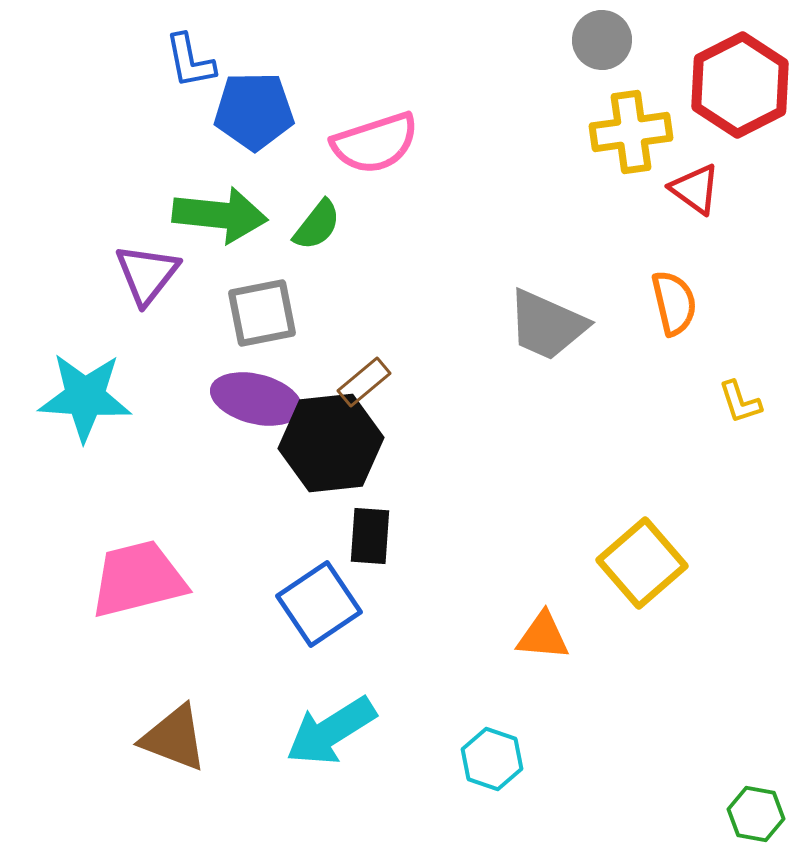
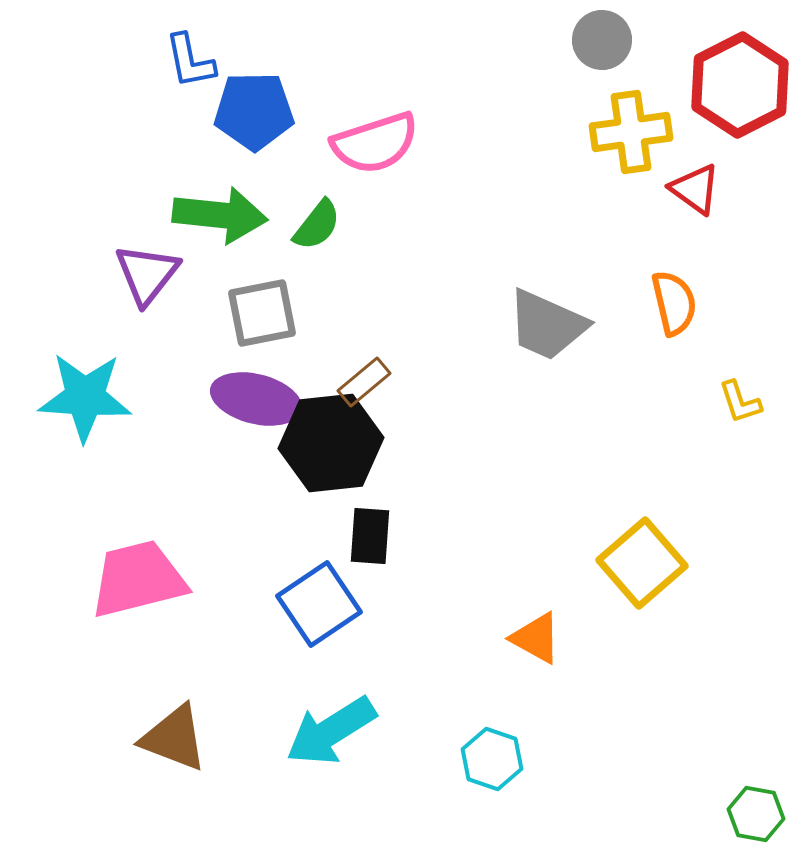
orange triangle: moved 7 px left, 2 px down; rotated 24 degrees clockwise
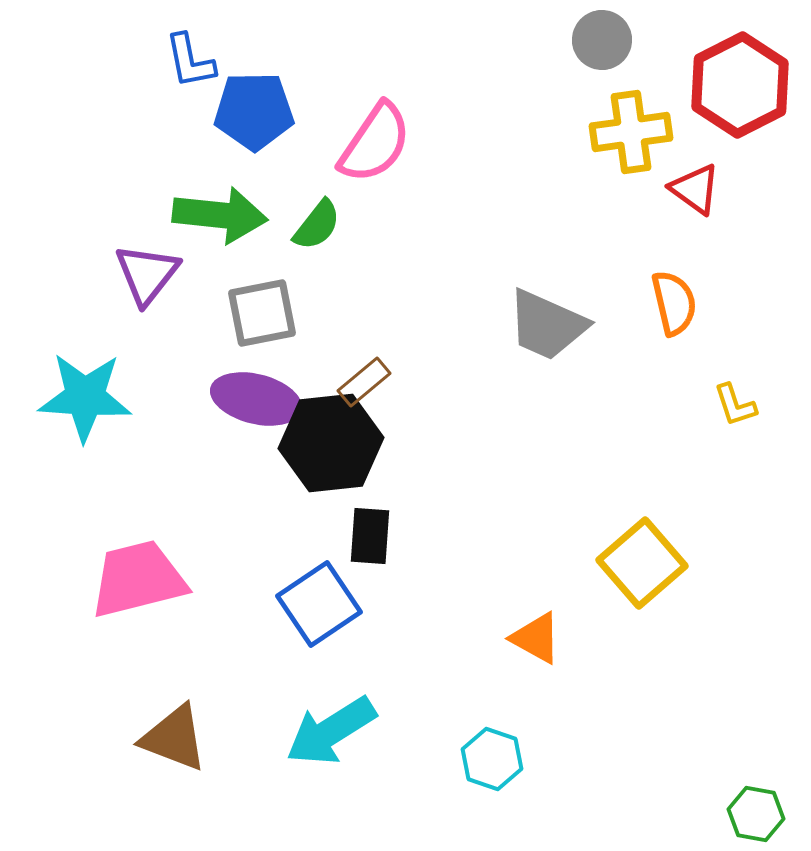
pink semicircle: rotated 38 degrees counterclockwise
yellow L-shape: moved 5 px left, 3 px down
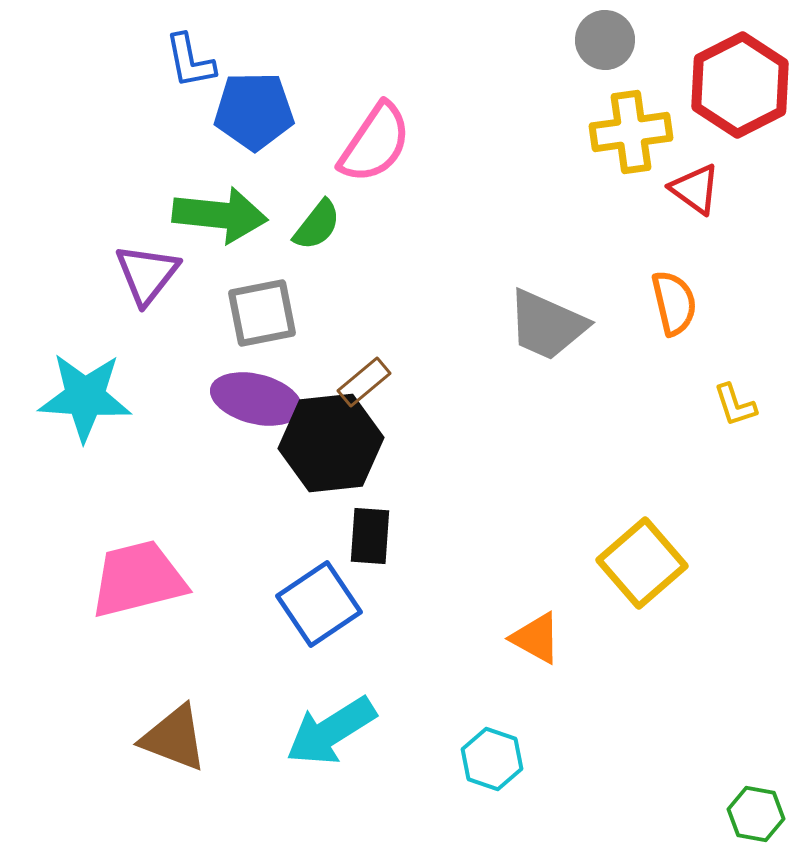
gray circle: moved 3 px right
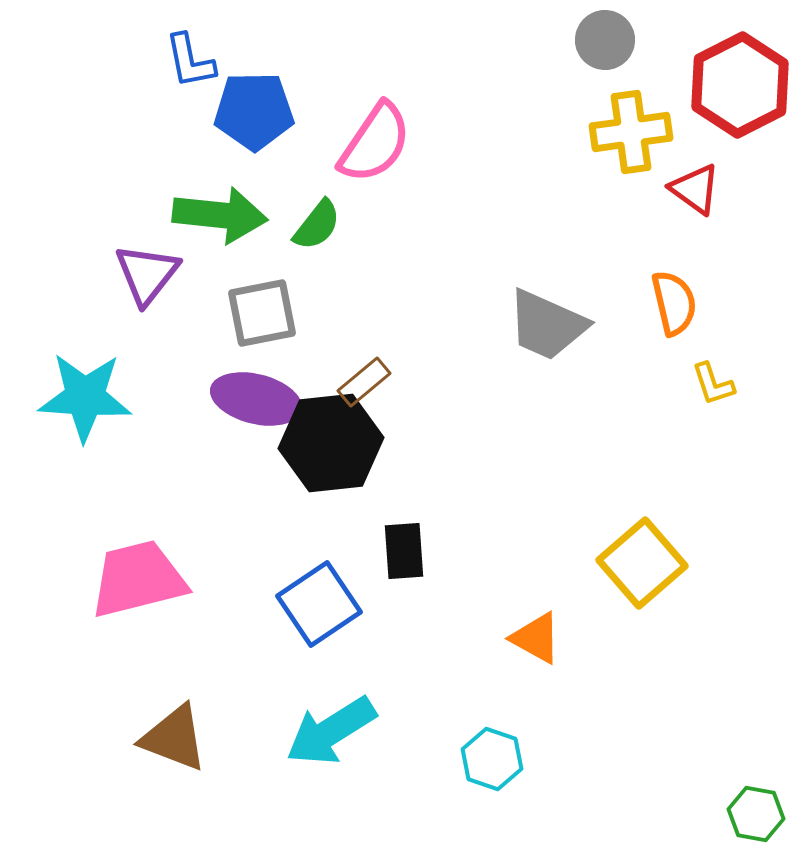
yellow L-shape: moved 22 px left, 21 px up
black rectangle: moved 34 px right, 15 px down; rotated 8 degrees counterclockwise
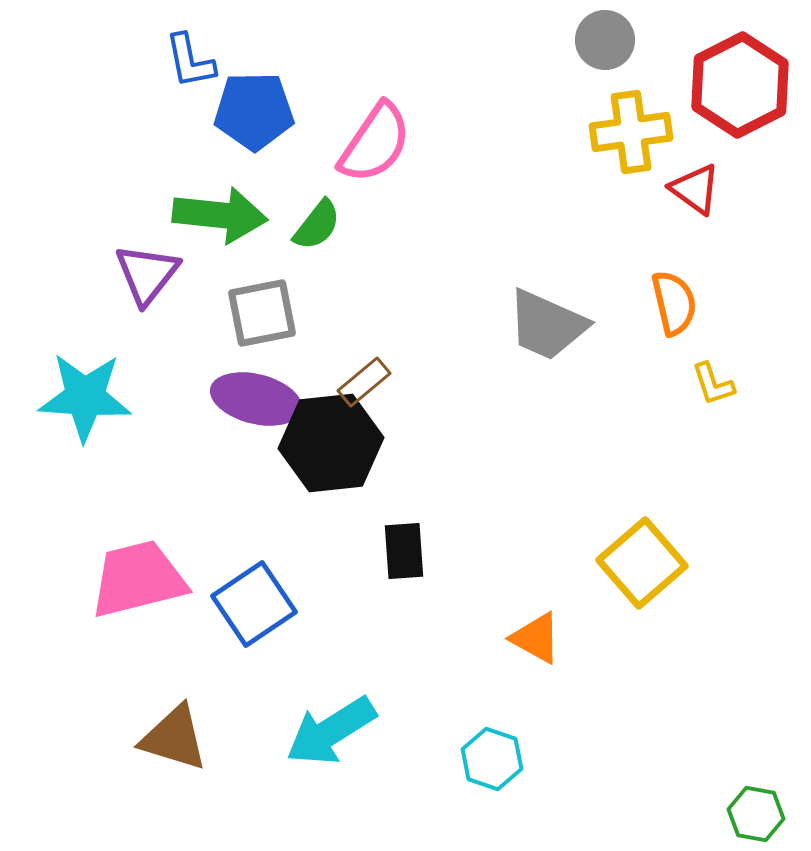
blue square: moved 65 px left
brown triangle: rotated 4 degrees counterclockwise
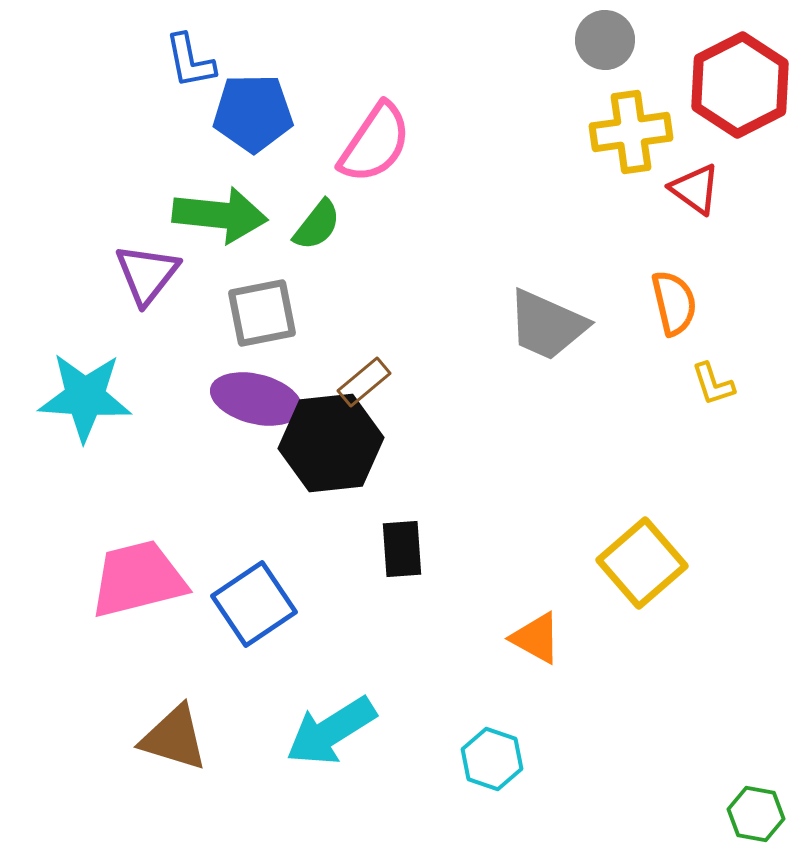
blue pentagon: moved 1 px left, 2 px down
black rectangle: moved 2 px left, 2 px up
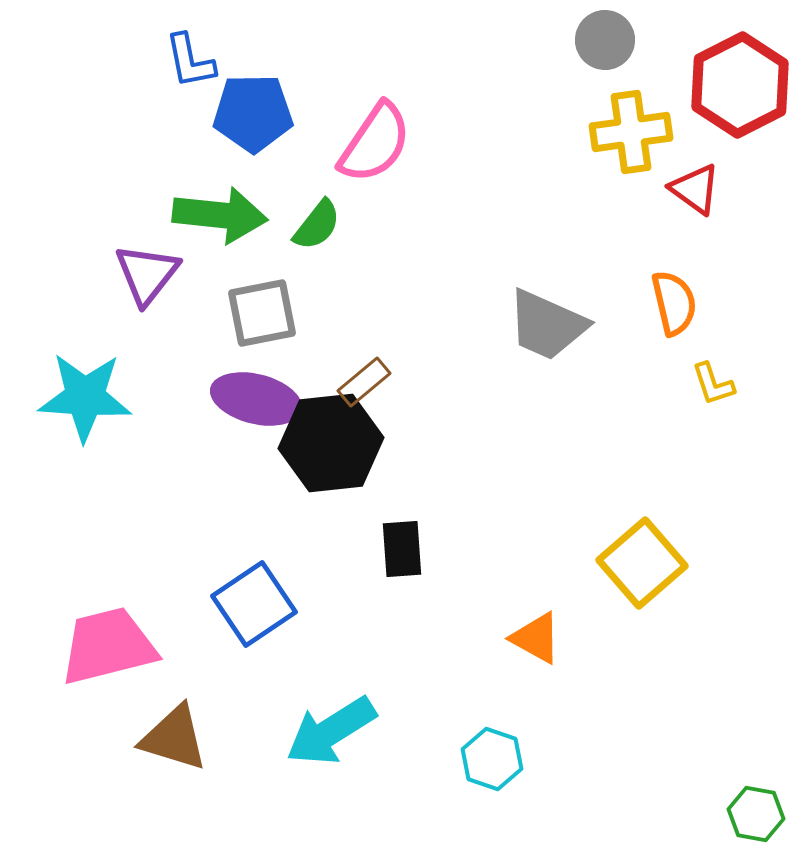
pink trapezoid: moved 30 px left, 67 px down
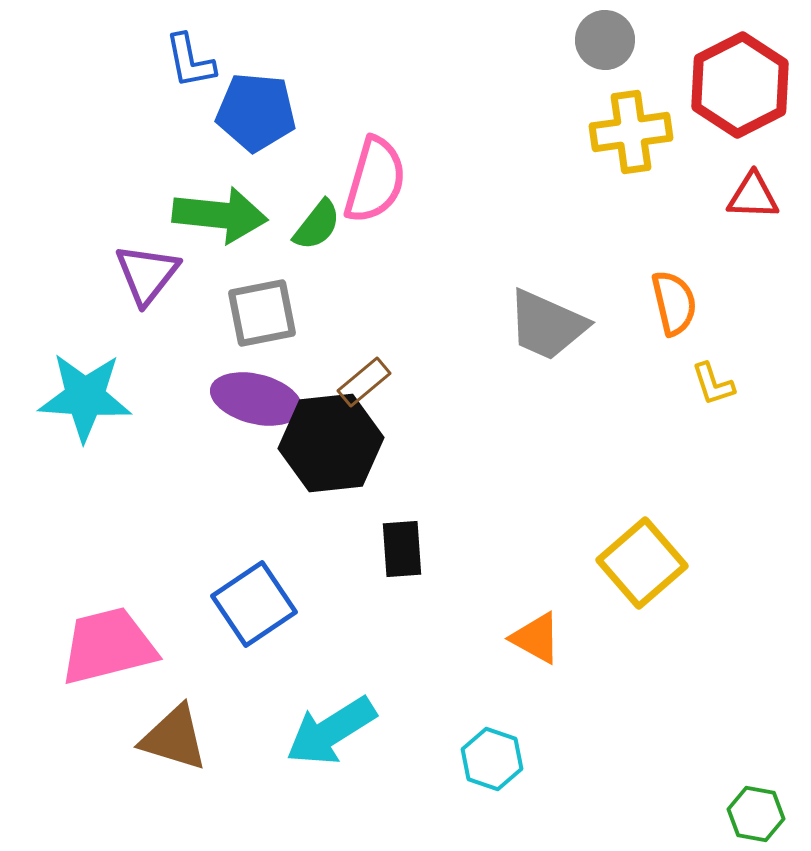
blue pentagon: moved 3 px right, 1 px up; rotated 6 degrees clockwise
pink semicircle: moved 37 px down; rotated 18 degrees counterclockwise
red triangle: moved 58 px right, 7 px down; rotated 34 degrees counterclockwise
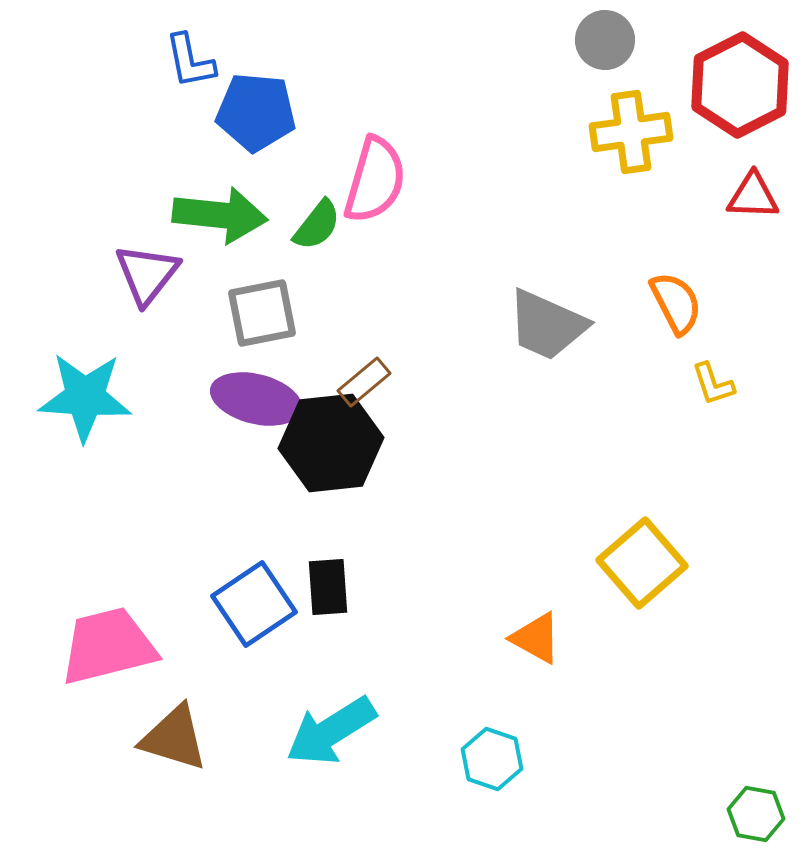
orange semicircle: moved 2 px right; rotated 14 degrees counterclockwise
black rectangle: moved 74 px left, 38 px down
